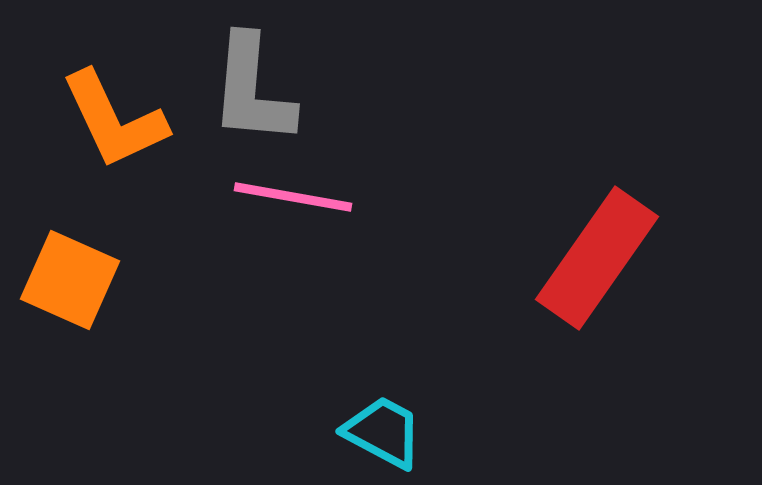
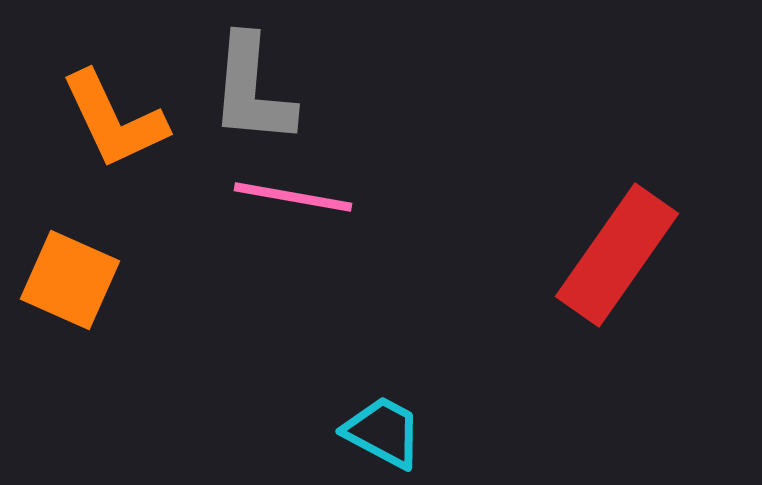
red rectangle: moved 20 px right, 3 px up
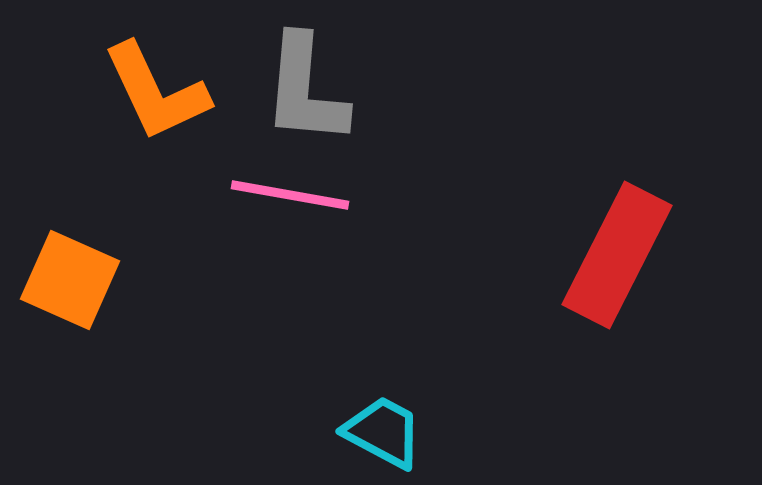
gray L-shape: moved 53 px right
orange L-shape: moved 42 px right, 28 px up
pink line: moved 3 px left, 2 px up
red rectangle: rotated 8 degrees counterclockwise
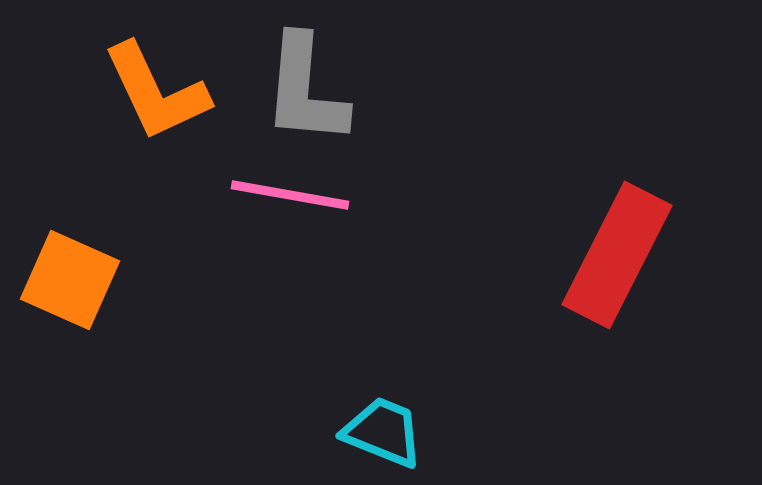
cyan trapezoid: rotated 6 degrees counterclockwise
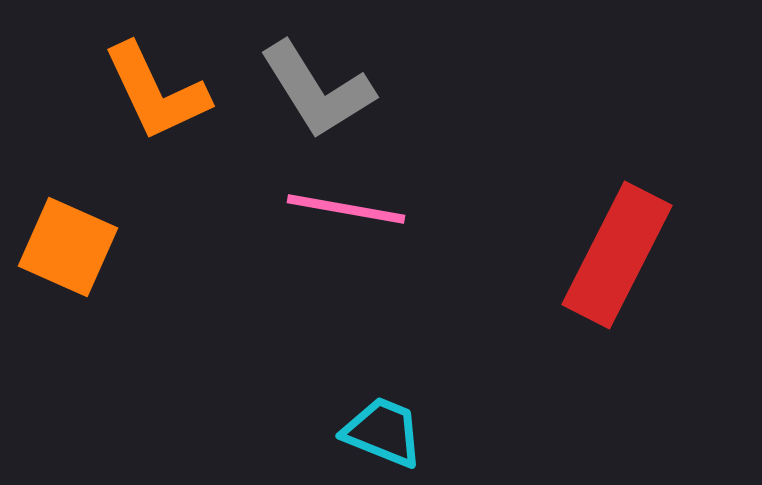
gray L-shape: moved 12 px right; rotated 37 degrees counterclockwise
pink line: moved 56 px right, 14 px down
orange square: moved 2 px left, 33 px up
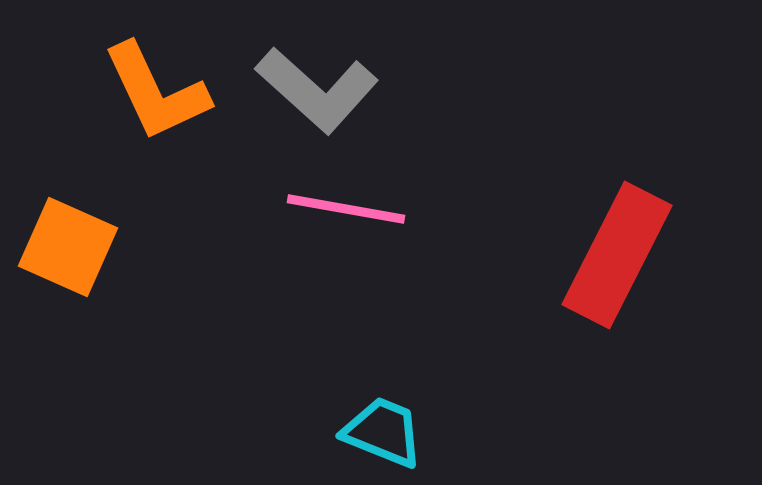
gray L-shape: rotated 16 degrees counterclockwise
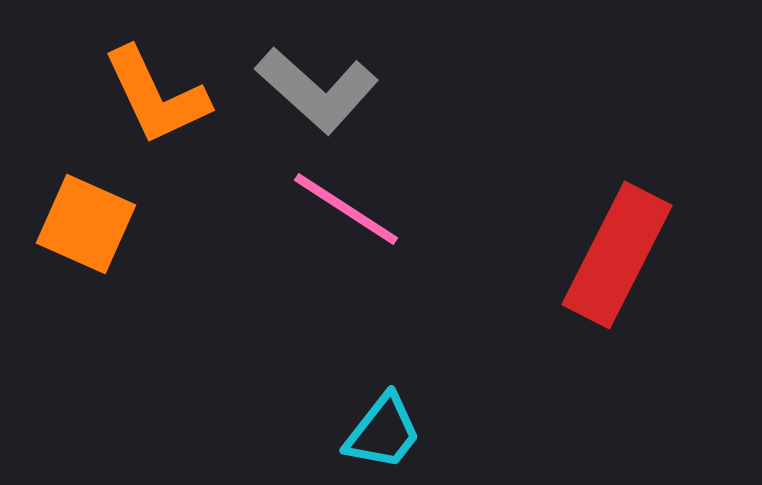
orange L-shape: moved 4 px down
pink line: rotated 23 degrees clockwise
orange square: moved 18 px right, 23 px up
cyan trapezoid: rotated 106 degrees clockwise
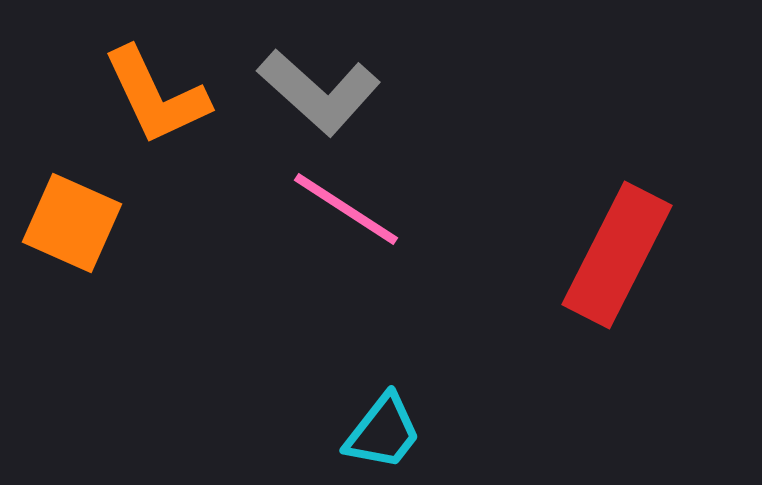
gray L-shape: moved 2 px right, 2 px down
orange square: moved 14 px left, 1 px up
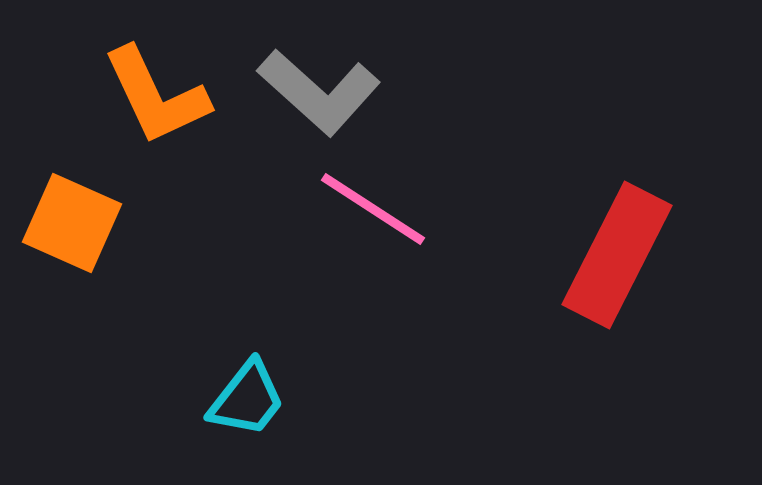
pink line: moved 27 px right
cyan trapezoid: moved 136 px left, 33 px up
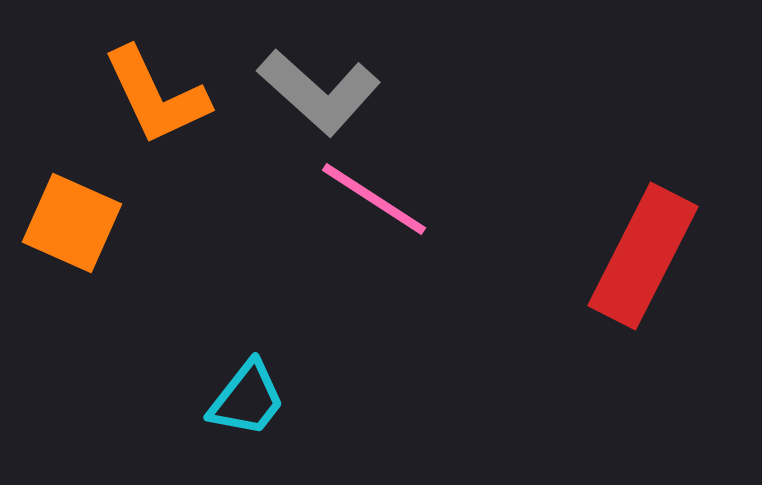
pink line: moved 1 px right, 10 px up
red rectangle: moved 26 px right, 1 px down
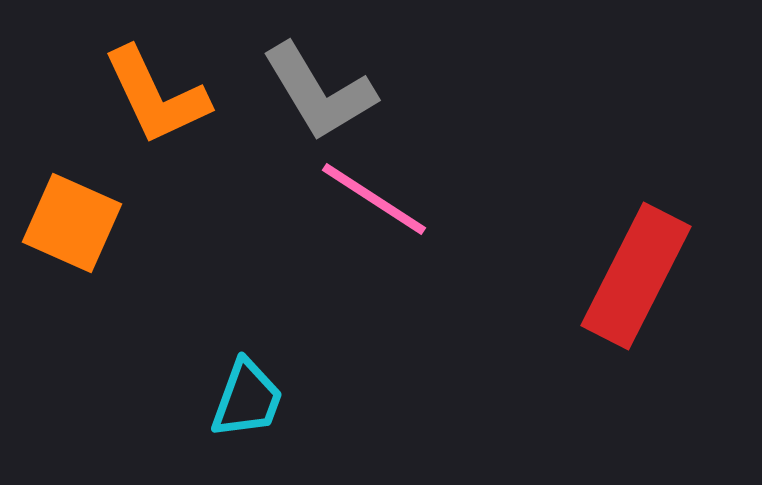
gray L-shape: rotated 17 degrees clockwise
red rectangle: moved 7 px left, 20 px down
cyan trapezoid: rotated 18 degrees counterclockwise
